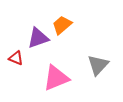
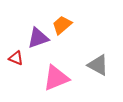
gray triangle: rotated 45 degrees counterclockwise
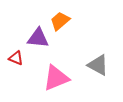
orange trapezoid: moved 2 px left, 4 px up
purple triangle: rotated 25 degrees clockwise
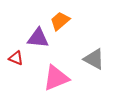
gray triangle: moved 4 px left, 6 px up
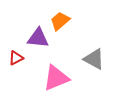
red triangle: rotated 49 degrees counterclockwise
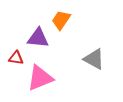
orange trapezoid: moved 1 px right, 1 px up; rotated 15 degrees counterclockwise
red triangle: rotated 35 degrees clockwise
pink triangle: moved 16 px left
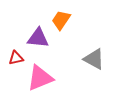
red triangle: rotated 21 degrees counterclockwise
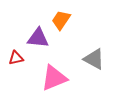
pink triangle: moved 14 px right
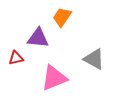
orange trapezoid: moved 1 px right, 3 px up
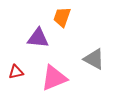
orange trapezoid: rotated 15 degrees counterclockwise
red triangle: moved 14 px down
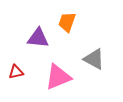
orange trapezoid: moved 5 px right, 5 px down
pink triangle: moved 4 px right, 1 px up
